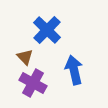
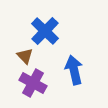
blue cross: moved 2 px left, 1 px down
brown triangle: moved 1 px up
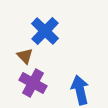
blue arrow: moved 6 px right, 20 px down
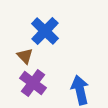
purple cross: rotated 8 degrees clockwise
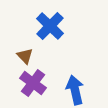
blue cross: moved 5 px right, 5 px up
blue arrow: moved 5 px left
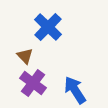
blue cross: moved 2 px left, 1 px down
blue arrow: rotated 20 degrees counterclockwise
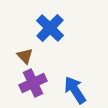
blue cross: moved 2 px right, 1 px down
purple cross: rotated 28 degrees clockwise
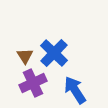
blue cross: moved 4 px right, 25 px down
brown triangle: rotated 12 degrees clockwise
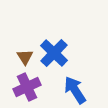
brown triangle: moved 1 px down
purple cross: moved 6 px left, 4 px down
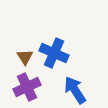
blue cross: rotated 20 degrees counterclockwise
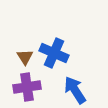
purple cross: rotated 16 degrees clockwise
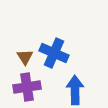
blue arrow: rotated 32 degrees clockwise
